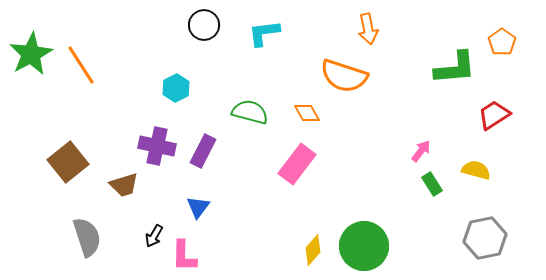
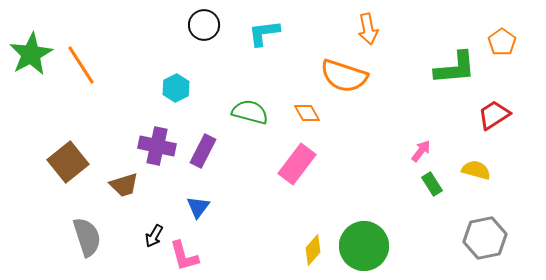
pink L-shape: rotated 16 degrees counterclockwise
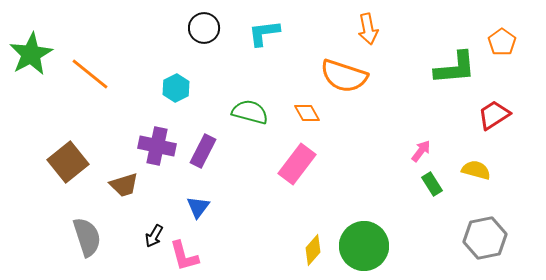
black circle: moved 3 px down
orange line: moved 9 px right, 9 px down; rotated 18 degrees counterclockwise
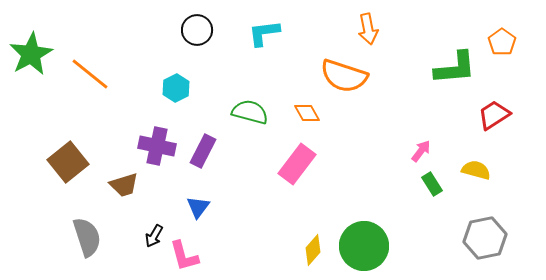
black circle: moved 7 px left, 2 px down
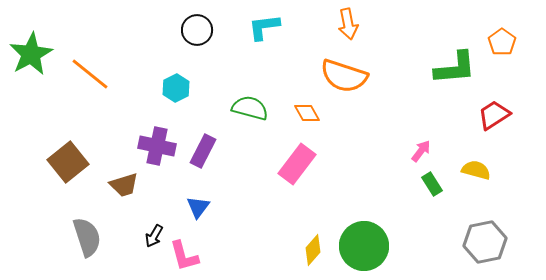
orange arrow: moved 20 px left, 5 px up
cyan L-shape: moved 6 px up
green semicircle: moved 4 px up
gray hexagon: moved 4 px down
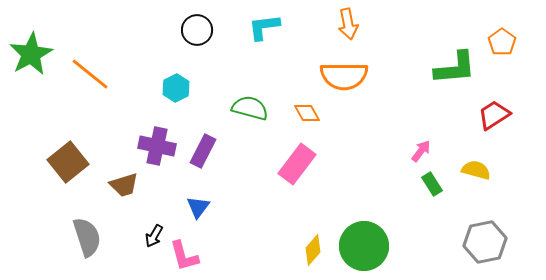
orange semicircle: rotated 18 degrees counterclockwise
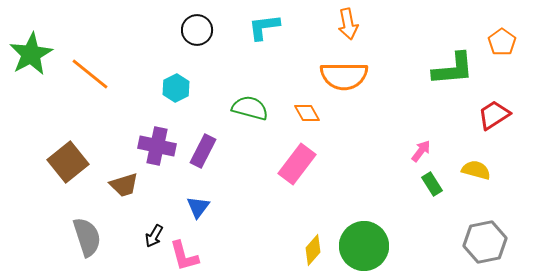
green L-shape: moved 2 px left, 1 px down
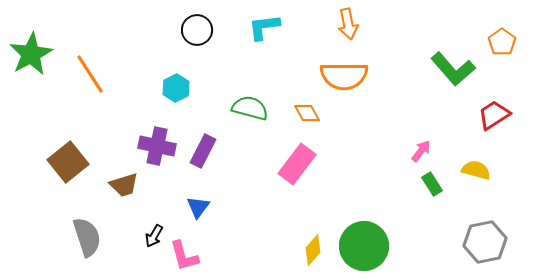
green L-shape: rotated 54 degrees clockwise
orange line: rotated 18 degrees clockwise
